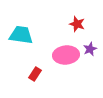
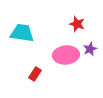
cyan trapezoid: moved 1 px right, 2 px up
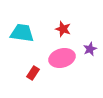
red star: moved 14 px left, 5 px down
pink ellipse: moved 4 px left, 3 px down; rotated 10 degrees counterclockwise
red rectangle: moved 2 px left, 1 px up
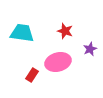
red star: moved 2 px right, 2 px down
pink ellipse: moved 4 px left, 4 px down
red rectangle: moved 1 px left, 2 px down
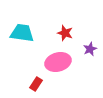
red star: moved 2 px down
red rectangle: moved 4 px right, 9 px down
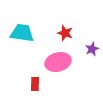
purple star: moved 2 px right
red rectangle: moved 1 px left; rotated 32 degrees counterclockwise
